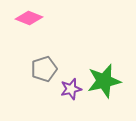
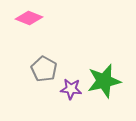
gray pentagon: rotated 25 degrees counterclockwise
purple star: rotated 20 degrees clockwise
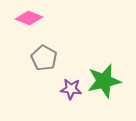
gray pentagon: moved 11 px up
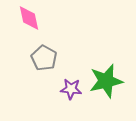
pink diamond: rotated 56 degrees clockwise
green star: moved 2 px right
